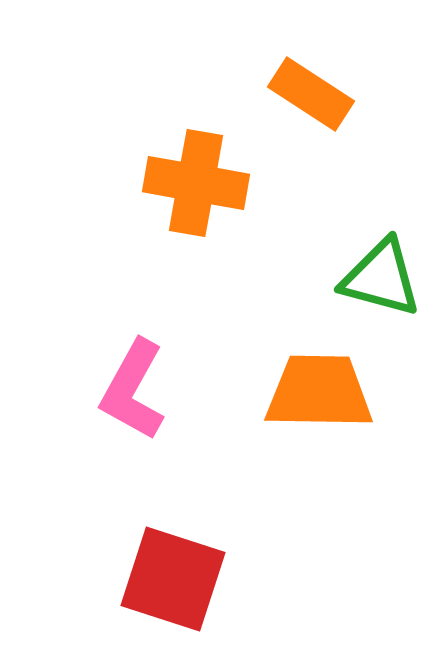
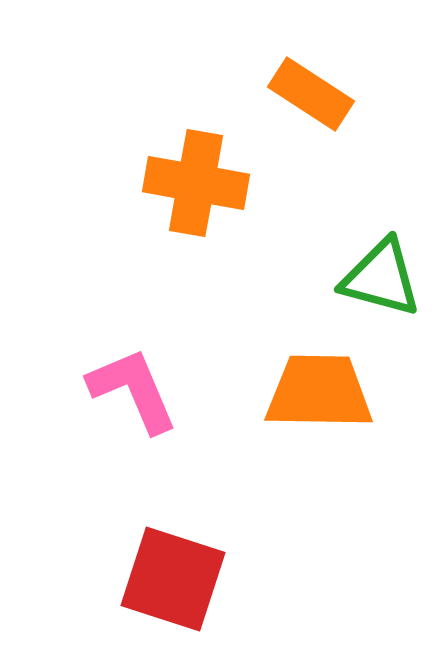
pink L-shape: rotated 128 degrees clockwise
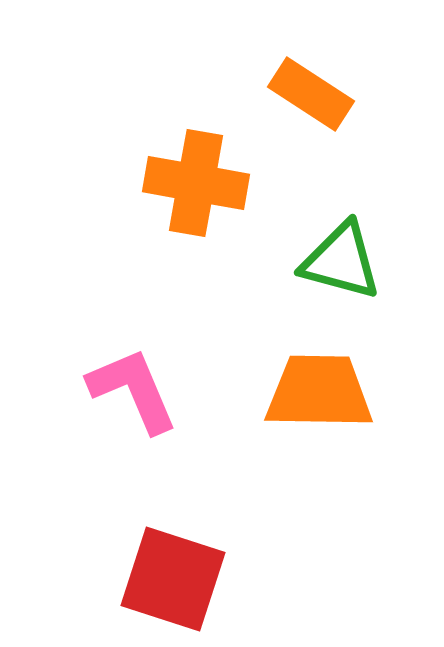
green triangle: moved 40 px left, 17 px up
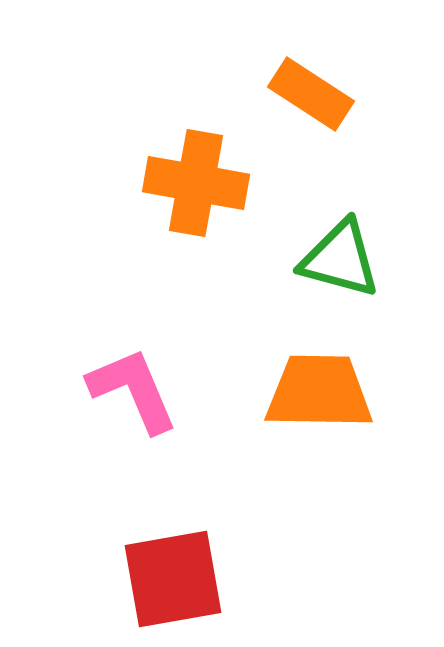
green triangle: moved 1 px left, 2 px up
red square: rotated 28 degrees counterclockwise
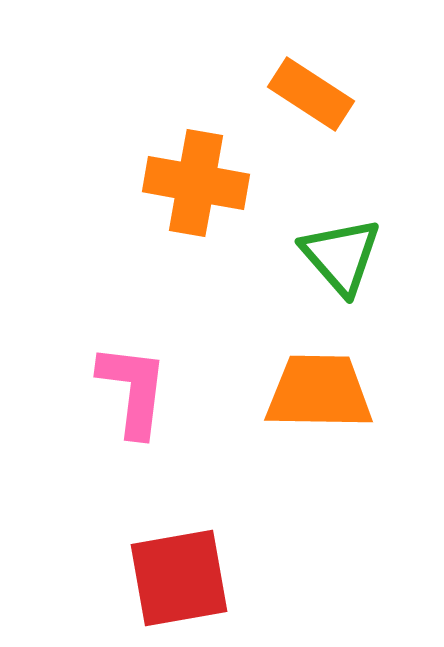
green triangle: moved 1 px right, 3 px up; rotated 34 degrees clockwise
pink L-shape: rotated 30 degrees clockwise
red square: moved 6 px right, 1 px up
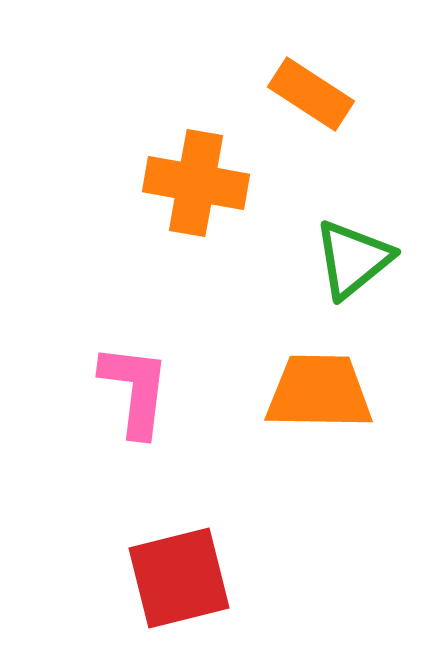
green triangle: moved 12 px right, 3 px down; rotated 32 degrees clockwise
pink L-shape: moved 2 px right
red square: rotated 4 degrees counterclockwise
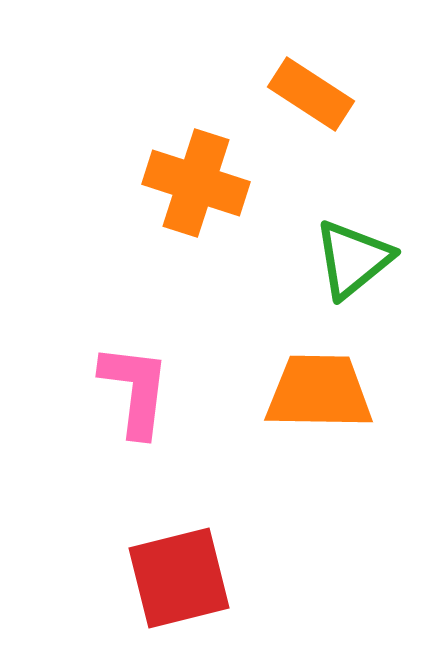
orange cross: rotated 8 degrees clockwise
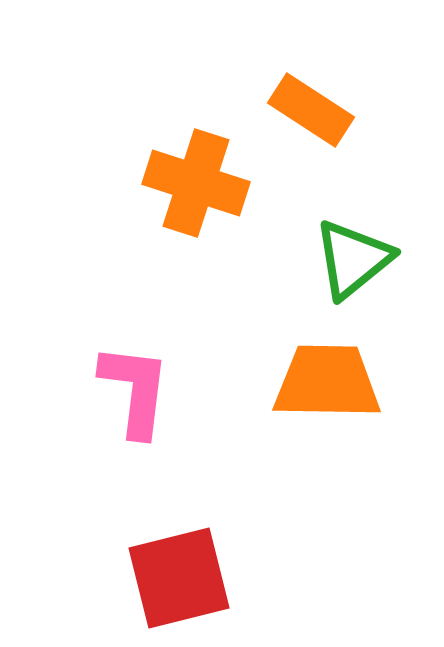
orange rectangle: moved 16 px down
orange trapezoid: moved 8 px right, 10 px up
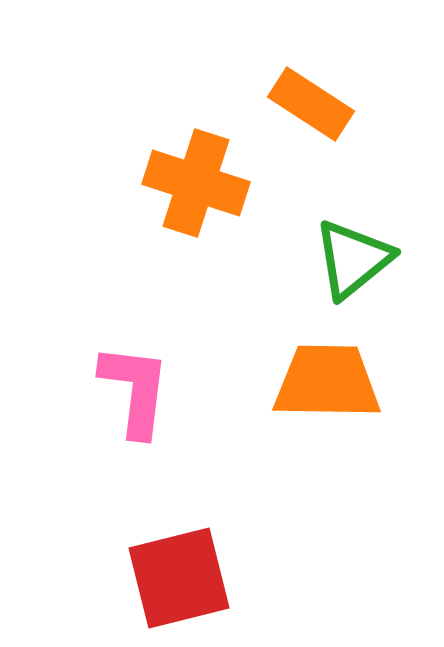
orange rectangle: moved 6 px up
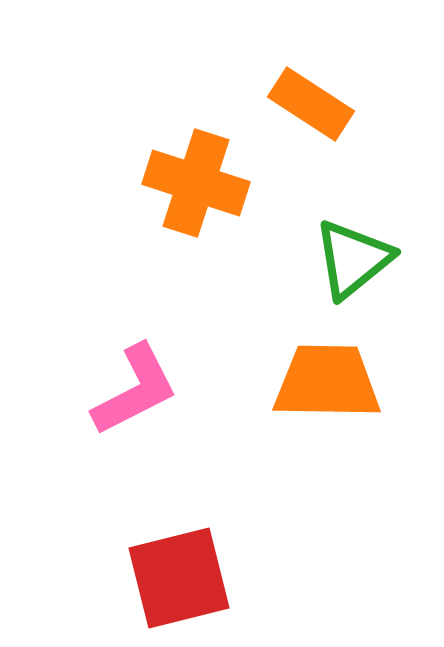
pink L-shape: rotated 56 degrees clockwise
